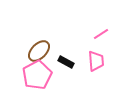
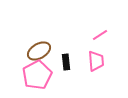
pink line: moved 1 px left, 1 px down
brown ellipse: rotated 15 degrees clockwise
black rectangle: rotated 56 degrees clockwise
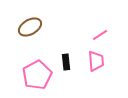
brown ellipse: moved 9 px left, 24 px up
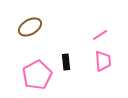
pink trapezoid: moved 7 px right
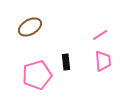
pink pentagon: rotated 12 degrees clockwise
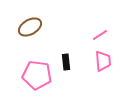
pink pentagon: rotated 24 degrees clockwise
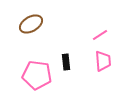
brown ellipse: moved 1 px right, 3 px up
